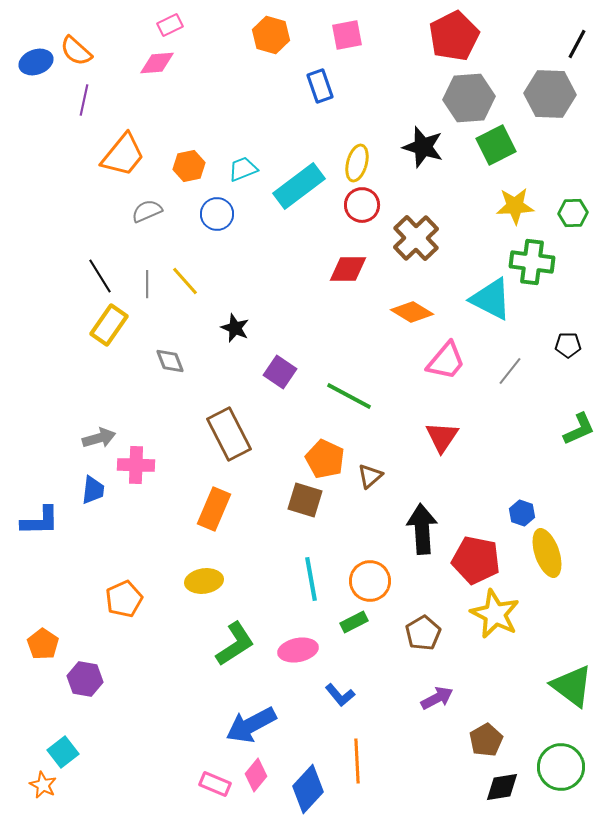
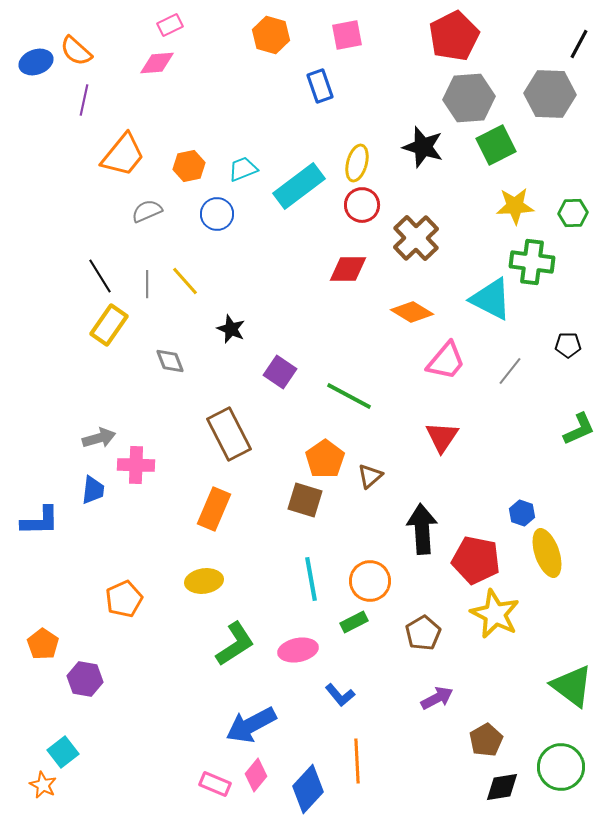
black line at (577, 44): moved 2 px right
black star at (235, 328): moved 4 px left, 1 px down
orange pentagon at (325, 459): rotated 12 degrees clockwise
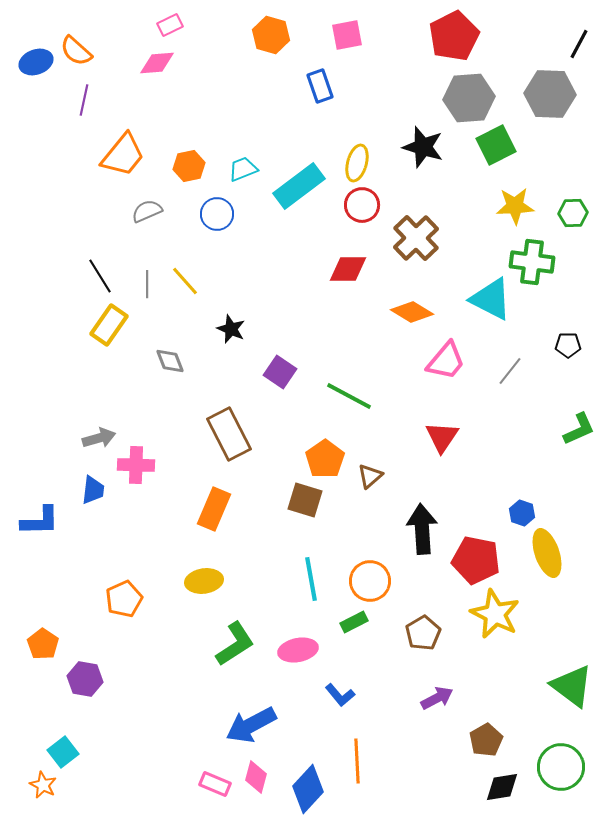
pink diamond at (256, 775): moved 2 px down; rotated 24 degrees counterclockwise
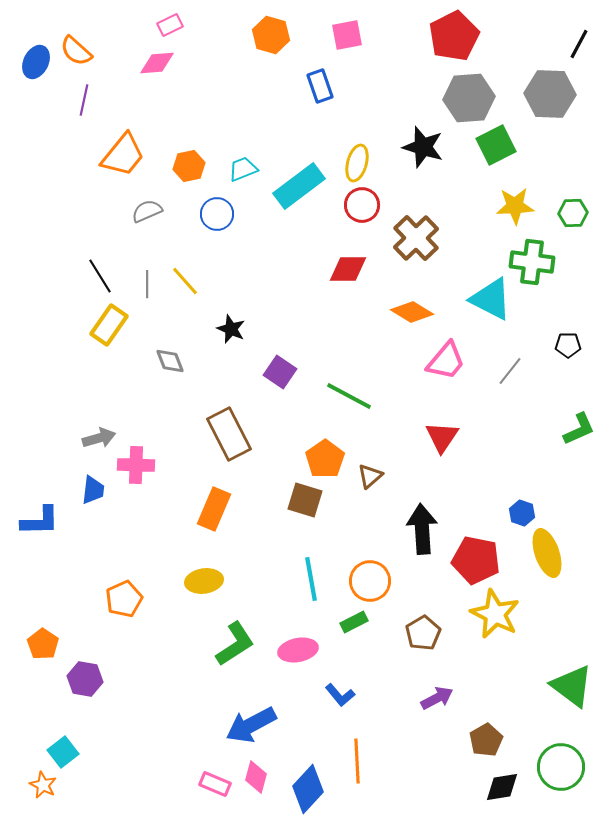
blue ellipse at (36, 62): rotated 44 degrees counterclockwise
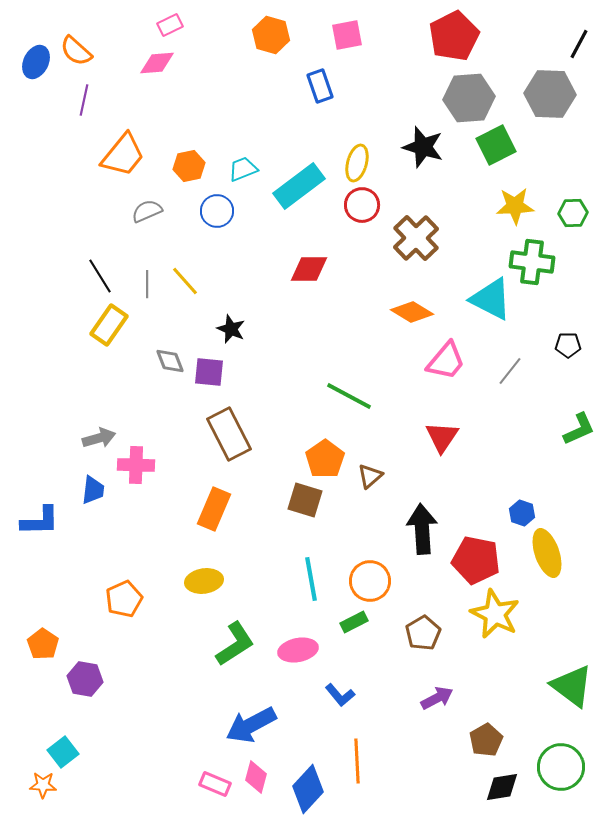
blue circle at (217, 214): moved 3 px up
red diamond at (348, 269): moved 39 px left
purple square at (280, 372): moved 71 px left; rotated 28 degrees counterclockwise
orange star at (43, 785): rotated 24 degrees counterclockwise
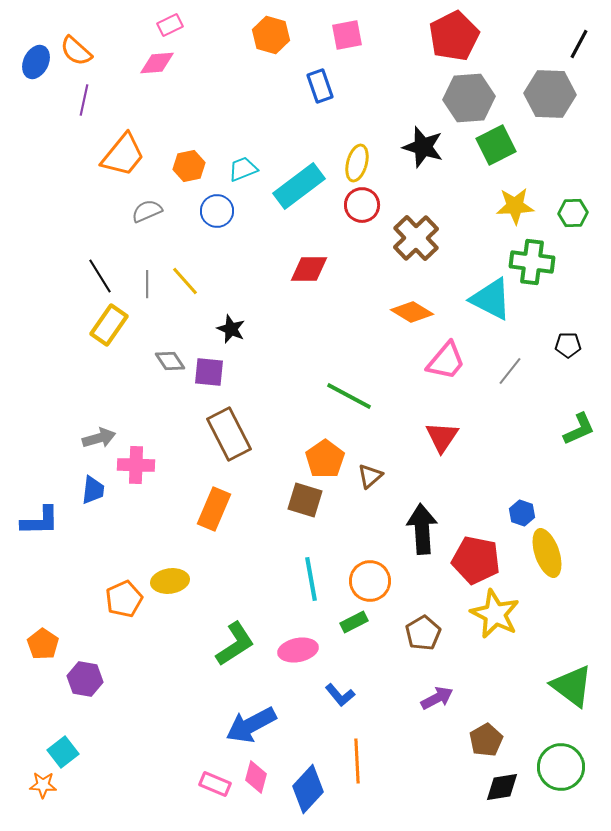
gray diamond at (170, 361): rotated 12 degrees counterclockwise
yellow ellipse at (204, 581): moved 34 px left
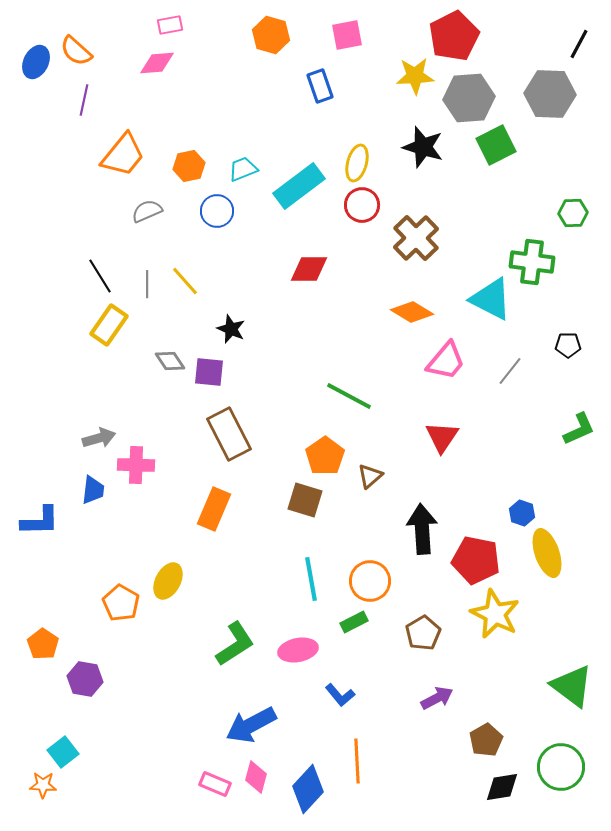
pink rectangle at (170, 25): rotated 15 degrees clockwise
yellow star at (515, 206): moved 100 px left, 130 px up
orange pentagon at (325, 459): moved 3 px up
yellow ellipse at (170, 581): moved 2 px left; rotated 54 degrees counterclockwise
orange pentagon at (124, 599): moved 3 px left, 4 px down; rotated 18 degrees counterclockwise
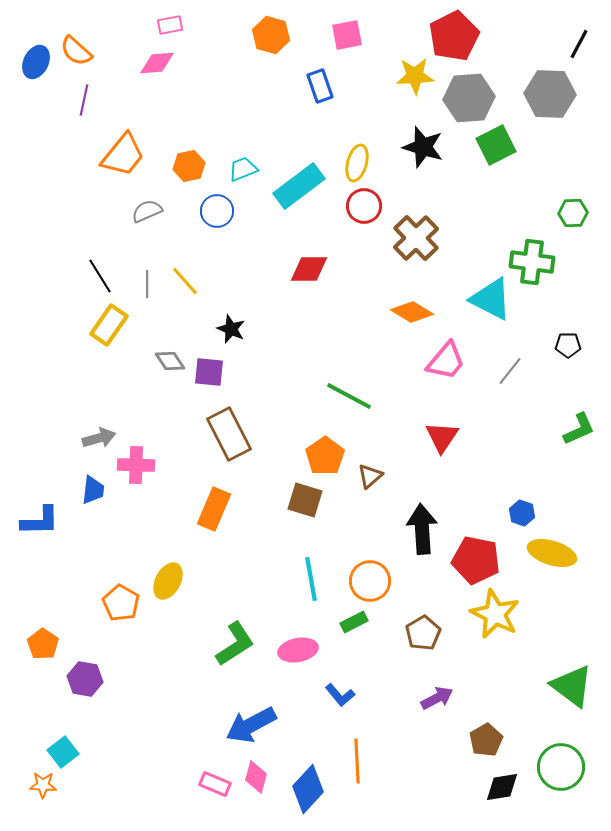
red circle at (362, 205): moved 2 px right, 1 px down
yellow ellipse at (547, 553): moved 5 px right; rotated 54 degrees counterclockwise
